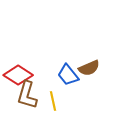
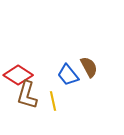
brown semicircle: moved 1 px up; rotated 95 degrees counterclockwise
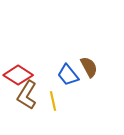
brown L-shape: rotated 16 degrees clockwise
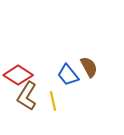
brown L-shape: moved 1 px down
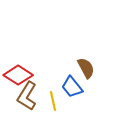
brown semicircle: moved 3 px left, 1 px down
blue trapezoid: moved 4 px right, 12 px down
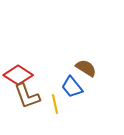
brown semicircle: rotated 30 degrees counterclockwise
brown L-shape: rotated 52 degrees counterclockwise
yellow line: moved 2 px right, 3 px down
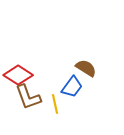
blue trapezoid: rotated 105 degrees counterclockwise
brown L-shape: moved 1 px right, 1 px down
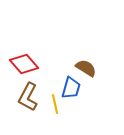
red diamond: moved 6 px right, 11 px up; rotated 16 degrees clockwise
blue trapezoid: moved 1 px left, 1 px down; rotated 20 degrees counterclockwise
brown L-shape: rotated 48 degrees clockwise
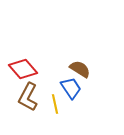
red diamond: moved 1 px left, 5 px down
brown semicircle: moved 6 px left, 1 px down
blue trapezoid: rotated 50 degrees counterclockwise
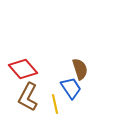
brown semicircle: rotated 40 degrees clockwise
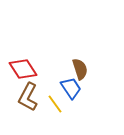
red diamond: rotated 8 degrees clockwise
yellow line: rotated 24 degrees counterclockwise
